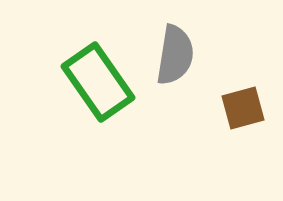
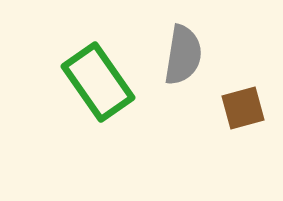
gray semicircle: moved 8 px right
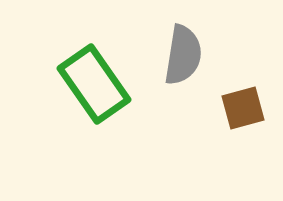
green rectangle: moved 4 px left, 2 px down
